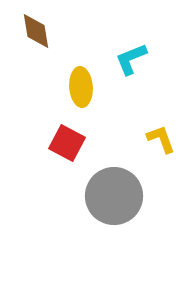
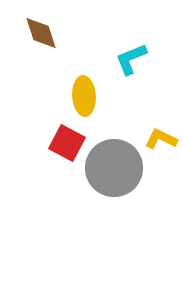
brown diamond: moved 5 px right, 2 px down; rotated 9 degrees counterclockwise
yellow ellipse: moved 3 px right, 9 px down
yellow L-shape: rotated 44 degrees counterclockwise
gray circle: moved 28 px up
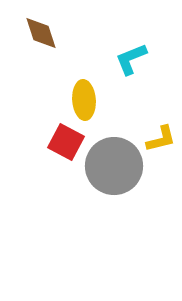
yellow ellipse: moved 4 px down
yellow L-shape: rotated 140 degrees clockwise
red square: moved 1 px left, 1 px up
gray circle: moved 2 px up
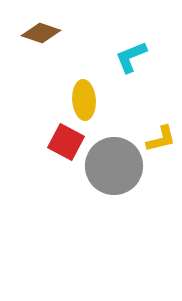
brown diamond: rotated 54 degrees counterclockwise
cyan L-shape: moved 2 px up
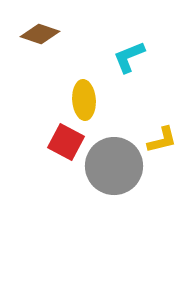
brown diamond: moved 1 px left, 1 px down
cyan L-shape: moved 2 px left
yellow L-shape: moved 1 px right, 1 px down
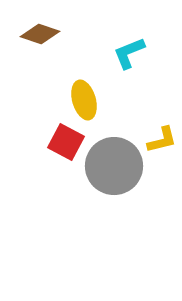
cyan L-shape: moved 4 px up
yellow ellipse: rotated 12 degrees counterclockwise
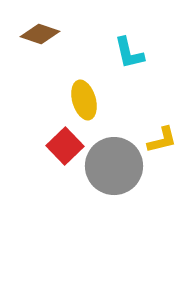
cyan L-shape: rotated 81 degrees counterclockwise
red square: moved 1 px left, 4 px down; rotated 18 degrees clockwise
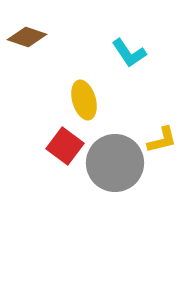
brown diamond: moved 13 px left, 3 px down
cyan L-shape: rotated 21 degrees counterclockwise
red square: rotated 9 degrees counterclockwise
gray circle: moved 1 px right, 3 px up
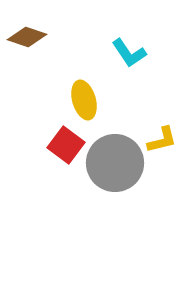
red square: moved 1 px right, 1 px up
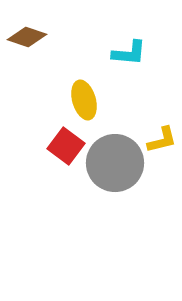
cyan L-shape: rotated 51 degrees counterclockwise
red square: moved 1 px down
